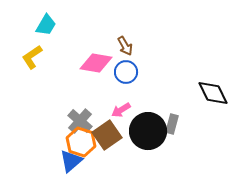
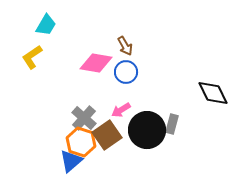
gray cross: moved 4 px right, 3 px up
black circle: moved 1 px left, 1 px up
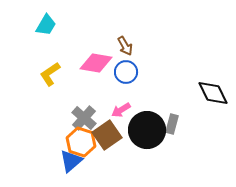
yellow L-shape: moved 18 px right, 17 px down
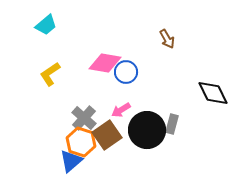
cyan trapezoid: rotated 20 degrees clockwise
brown arrow: moved 42 px right, 7 px up
pink diamond: moved 9 px right
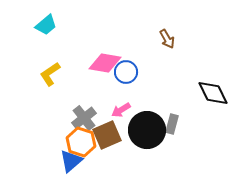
gray cross: rotated 10 degrees clockwise
brown square: rotated 12 degrees clockwise
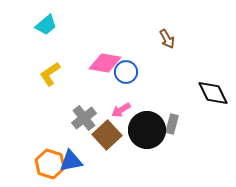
brown square: rotated 20 degrees counterclockwise
orange hexagon: moved 31 px left, 22 px down
blue triangle: rotated 30 degrees clockwise
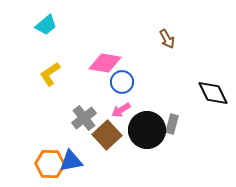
blue circle: moved 4 px left, 10 px down
orange hexagon: rotated 16 degrees counterclockwise
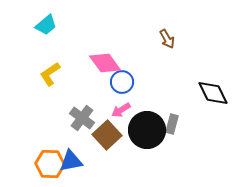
pink diamond: rotated 44 degrees clockwise
gray cross: moved 2 px left; rotated 15 degrees counterclockwise
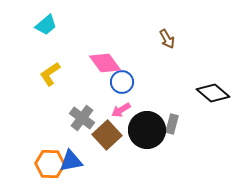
black diamond: rotated 24 degrees counterclockwise
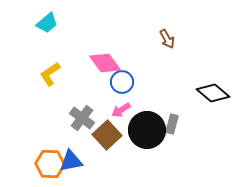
cyan trapezoid: moved 1 px right, 2 px up
